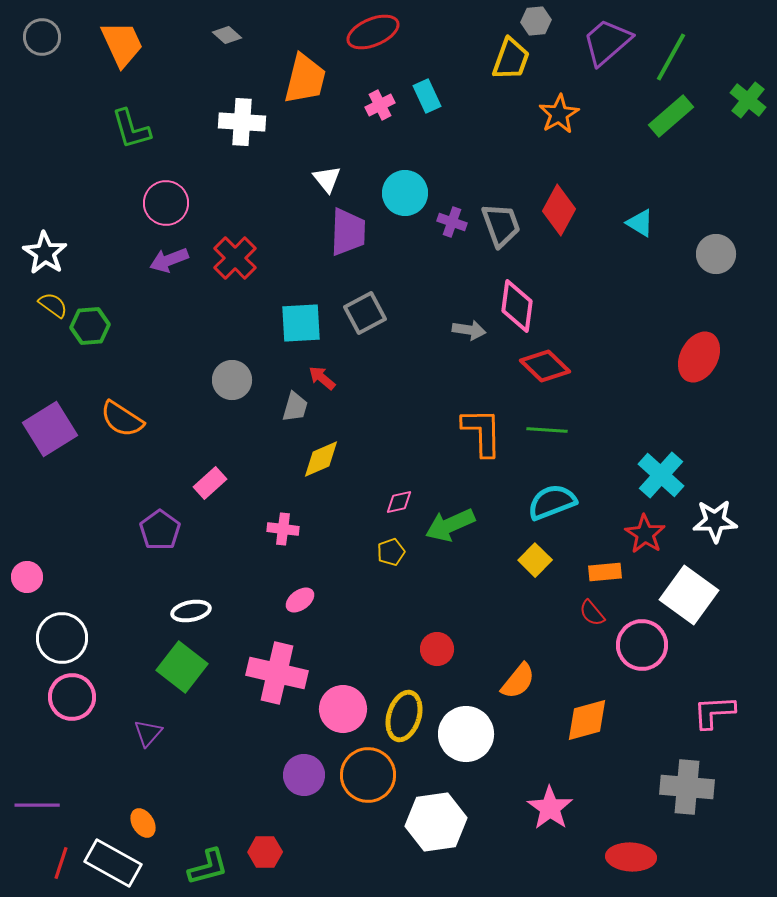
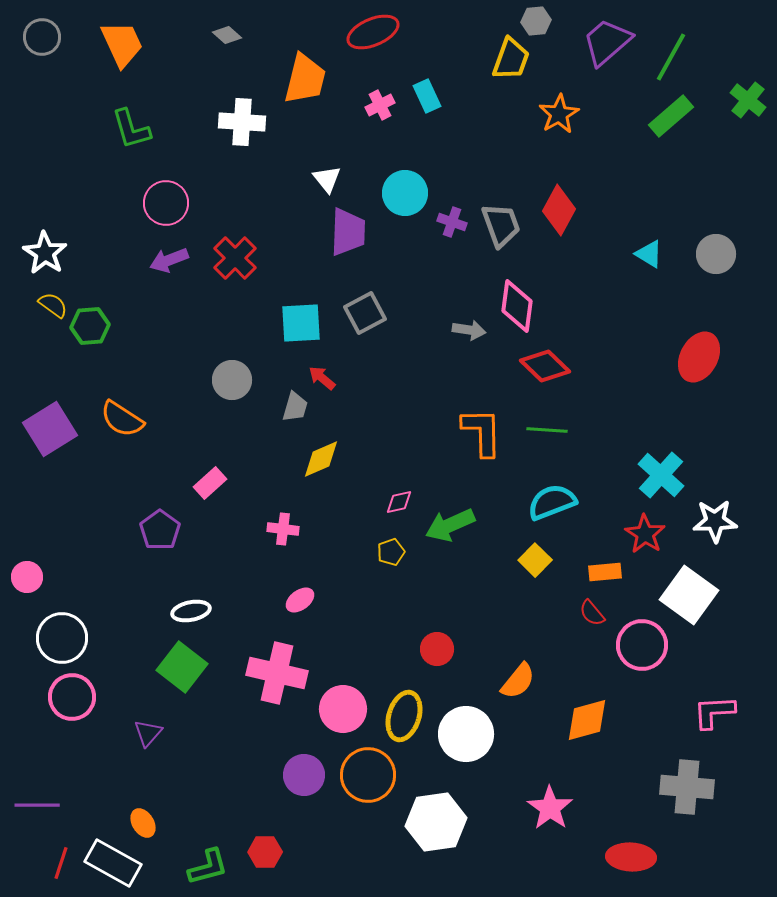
cyan triangle at (640, 223): moved 9 px right, 31 px down
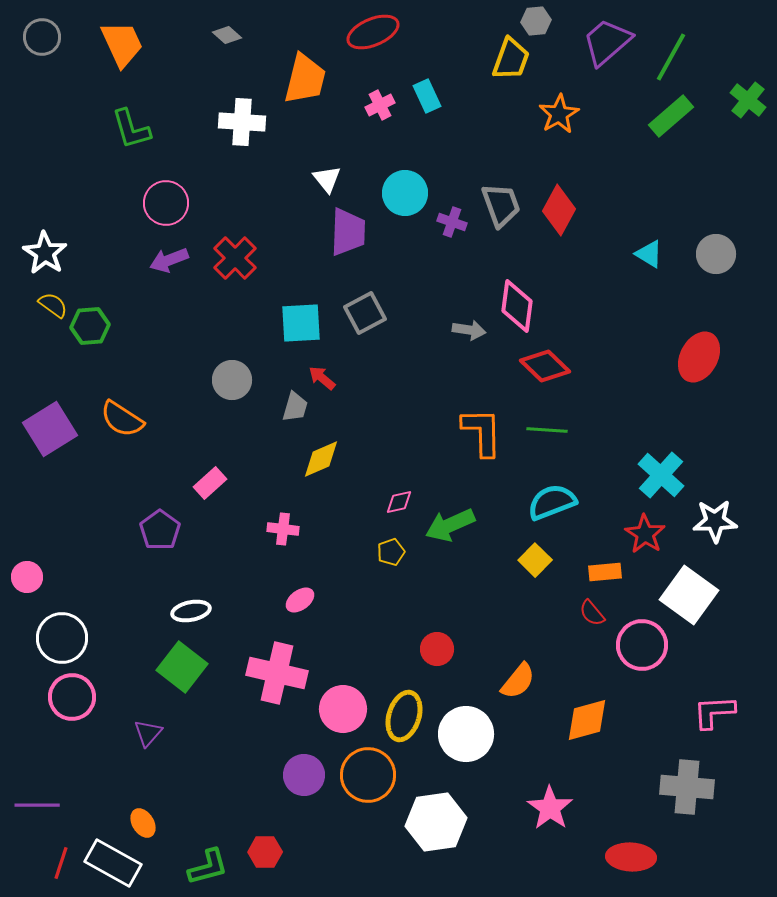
gray trapezoid at (501, 225): moved 20 px up
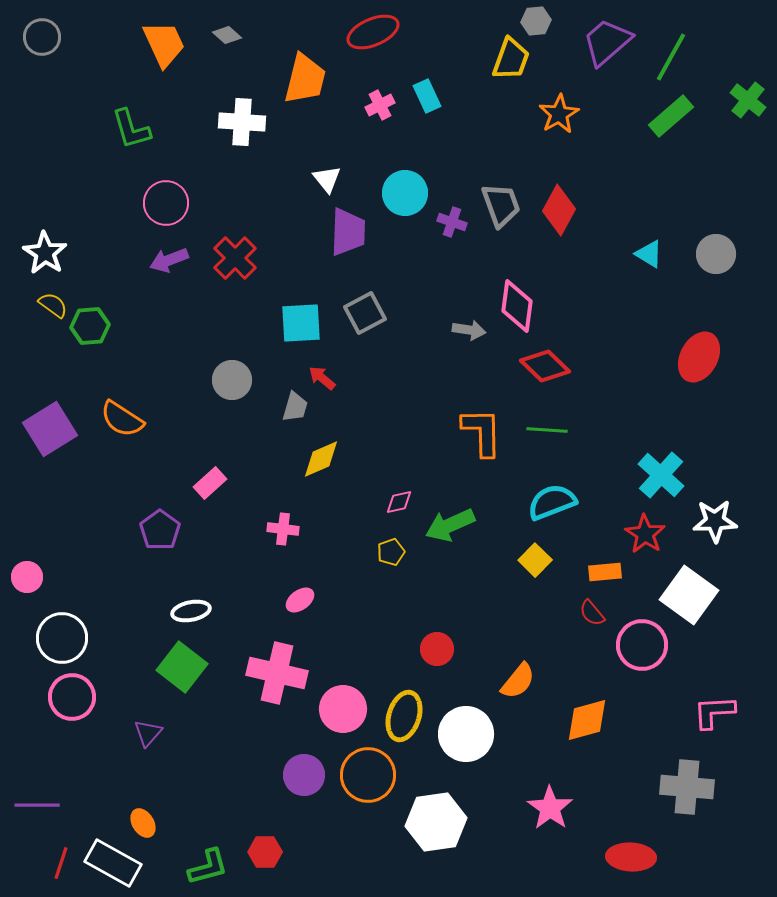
orange trapezoid at (122, 44): moved 42 px right
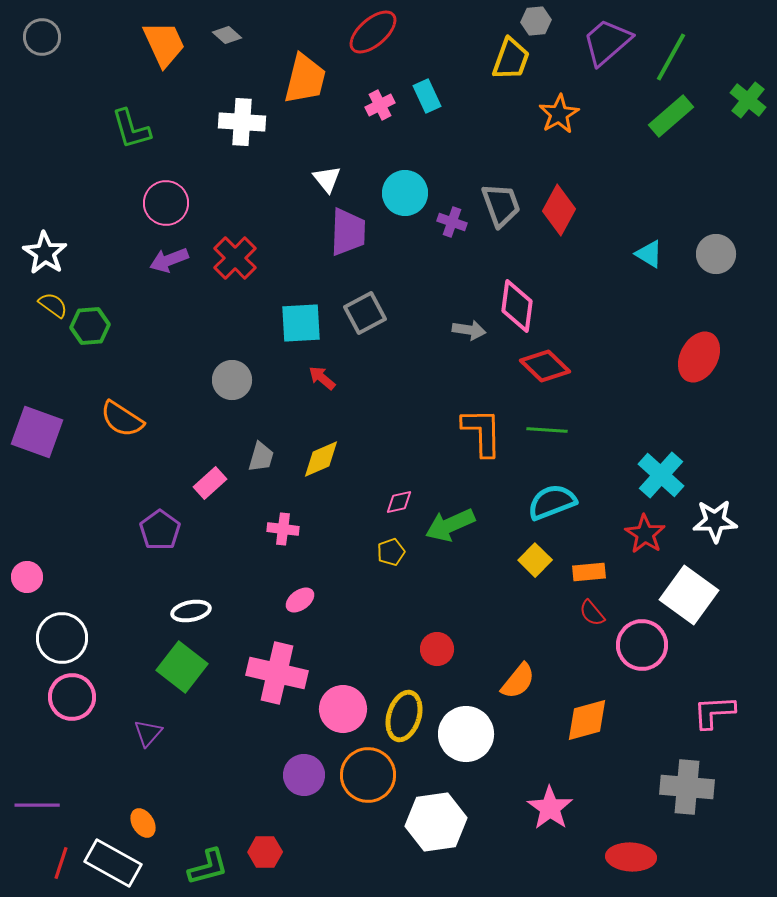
red ellipse at (373, 32): rotated 18 degrees counterclockwise
gray trapezoid at (295, 407): moved 34 px left, 50 px down
purple square at (50, 429): moved 13 px left, 3 px down; rotated 38 degrees counterclockwise
orange rectangle at (605, 572): moved 16 px left
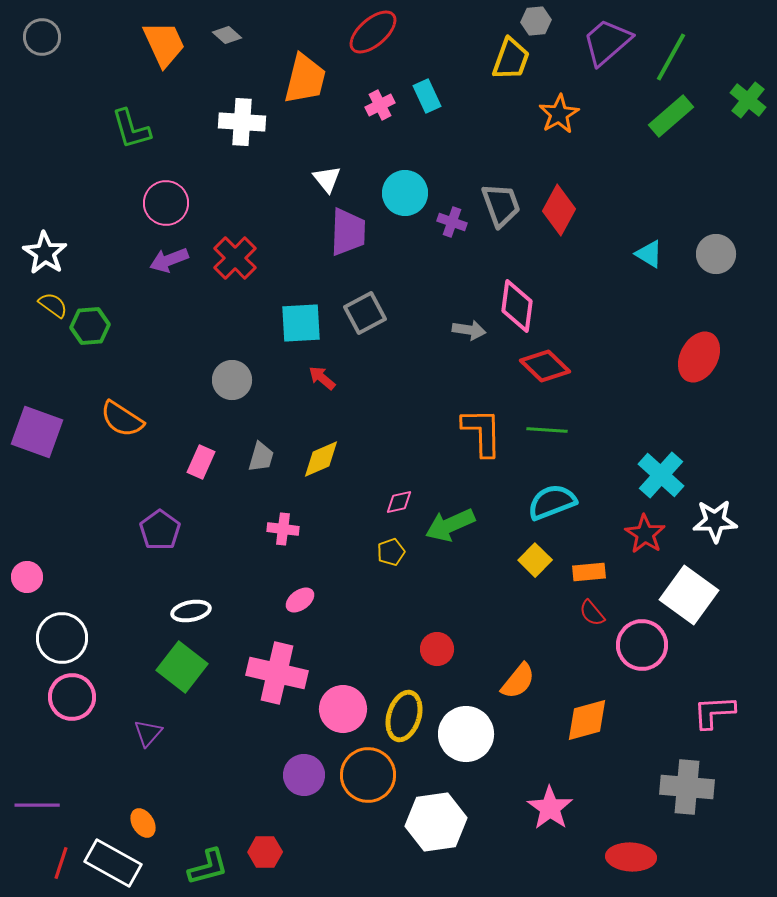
pink rectangle at (210, 483): moved 9 px left, 21 px up; rotated 24 degrees counterclockwise
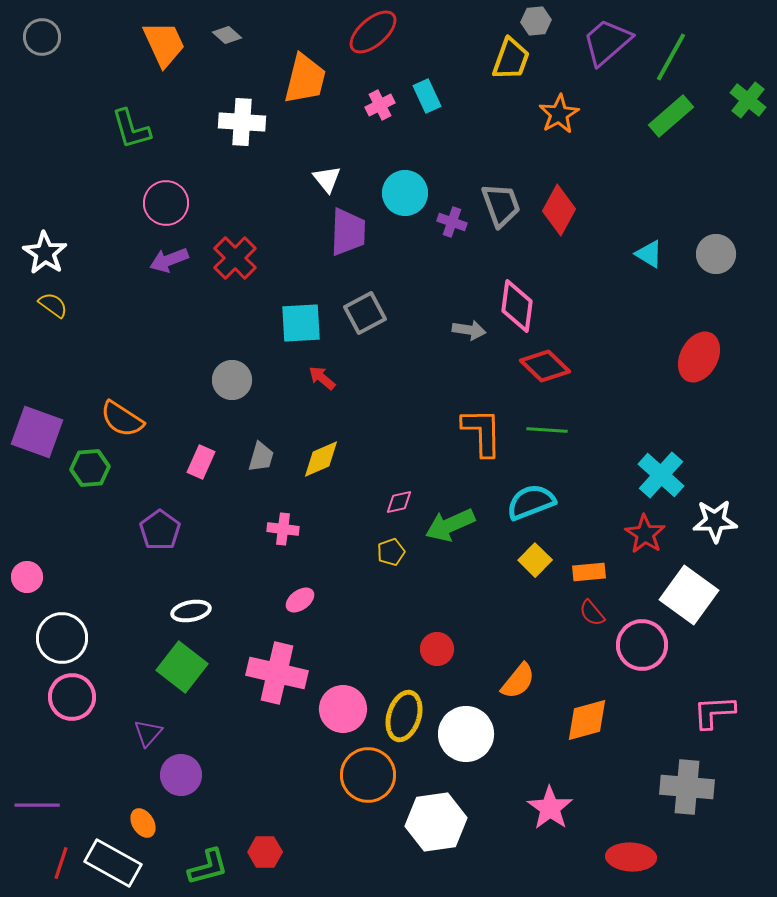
green hexagon at (90, 326): moved 142 px down
cyan semicircle at (552, 502): moved 21 px left
purple circle at (304, 775): moved 123 px left
